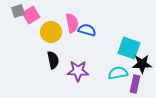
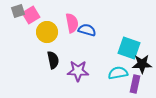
yellow circle: moved 4 px left
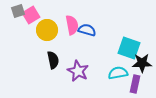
pink semicircle: moved 2 px down
yellow circle: moved 2 px up
black star: moved 1 px up
purple star: rotated 25 degrees clockwise
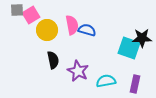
gray square: moved 1 px left, 1 px up; rotated 16 degrees clockwise
black star: moved 25 px up
cyan semicircle: moved 12 px left, 8 px down
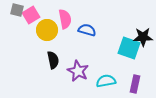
gray square: rotated 16 degrees clockwise
pink semicircle: moved 7 px left, 6 px up
black star: moved 1 px right, 1 px up
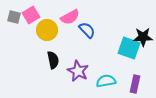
gray square: moved 3 px left, 7 px down
pink semicircle: moved 5 px right, 2 px up; rotated 72 degrees clockwise
blue semicircle: rotated 30 degrees clockwise
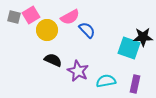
black semicircle: rotated 54 degrees counterclockwise
